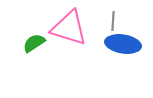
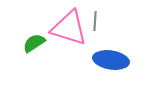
gray line: moved 18 px left
blue ellipse: moved 12 px left, 16 px down
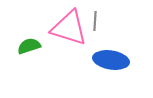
green semicircle: moved 5 px left, 3 px down; rotated 15 degrees clockwise
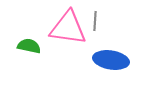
pink triangle: moved 1 px left; rotated 9 degrees counterclockwise
green semicircle: rotated 30 degrees clockwise
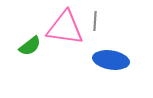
pink triangle: moved 3 px left
green semicircle: moved 1 px right; rotated 130 degrees clockwise
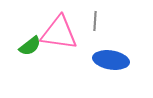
pink triangle: moved 6 px left, 5 px down
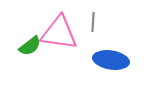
gray line: moved 2 px left, 1 px down
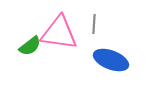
gray line: moved 1 px right, 2 px down
blue ellipse: rotated 12 degrees clockwise
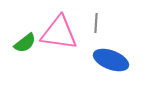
gray line: moved 2 px right, 1 px up
green semicircle: moved 5 px left, 3 px up
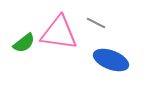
gray line: rotated 66 degrees counterclockwise
green semicircle: moved 1 px left
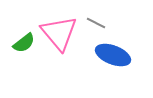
pink triangle: rotated 42 degrees clockwise
blue ellipse: moved 2 px right, 5 px up
